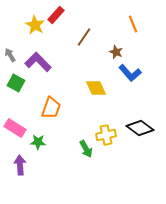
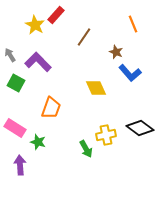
green star: rotated 14 degrees clockwise
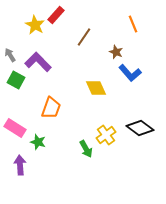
green square: moved 3 px up
yellow cross: rotated 24 degrees counterclockwise
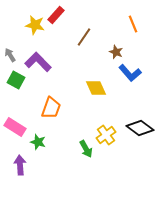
yellow star: rotated 18 degrees counterclockwise
pink rectangle: moved 1 px up
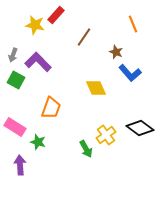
gray arrow: moved 3 px right; rotated 128 degrees counterclockwise
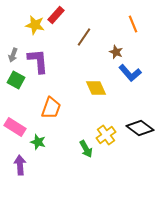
purple L-shape: moved 1 px up; rotated 40 degrees clockwise
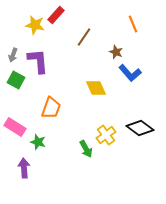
purple arrow: moved 4 px right, 3 px down
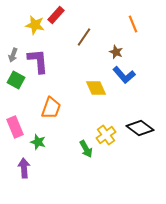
blue L-shape: moved 6 px left, 2 px down
pink rectangle: rotated 35 degrees clockwise
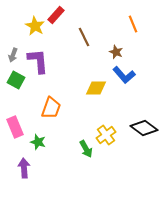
yellow star: moved 1 px down; rotated 18 degrees clockwise
brown line: rotated 60 degrees counterclockwise
yellow diamond: rotated 65 degrees counterclockwise
black diamond: moved 4 px right
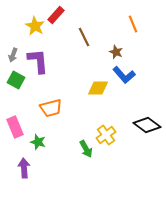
yellow diamond: moved 2 px right
orange trapezoid: rotated 55 degrees clockwise
black diamond: moved 3 px right, 3 px up
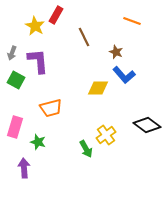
red rectangle: rotated 12 degrees counterclockwise
orange line: moved 1 px left, 3 px up; rotated 48 degrees counterclockwise
gray arrow: moved 1 px left, 2 px up
pink rectangle: rotated 40 degrees clockwise
